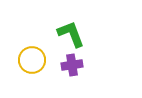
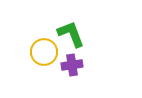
yellow circle: moved 12 px right, 8 px up
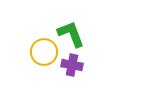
purple cross: rotated 20 degrees clockwise
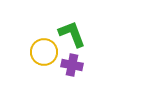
green L-shape: moved 1 px right
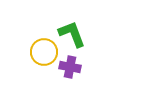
purple cross: moved 2 px left, 2 px down
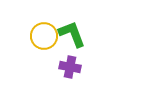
yellow circle: moved 16 px up
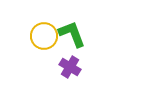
purple cross: rotated 20 degrees clockwise
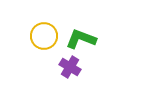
green L-shape: moved 9 px right, 5 px down; rotated 48 degrees counterclockwise
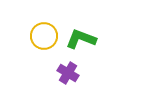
purple cross: moved 2 px left, 6 px down
